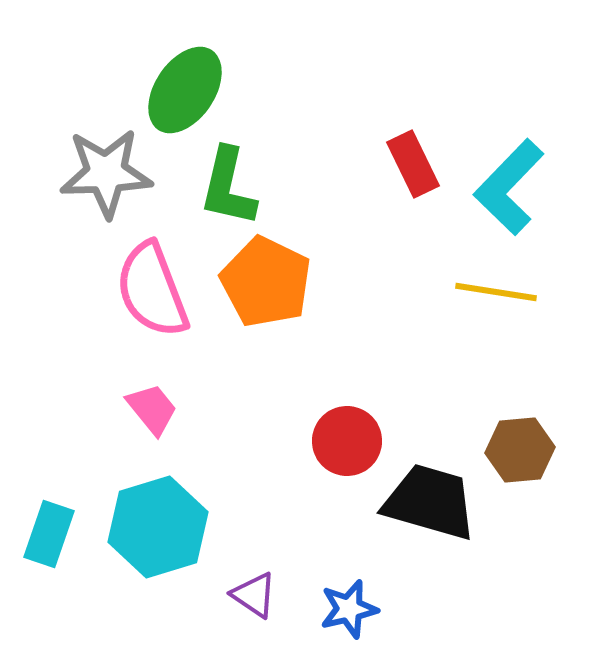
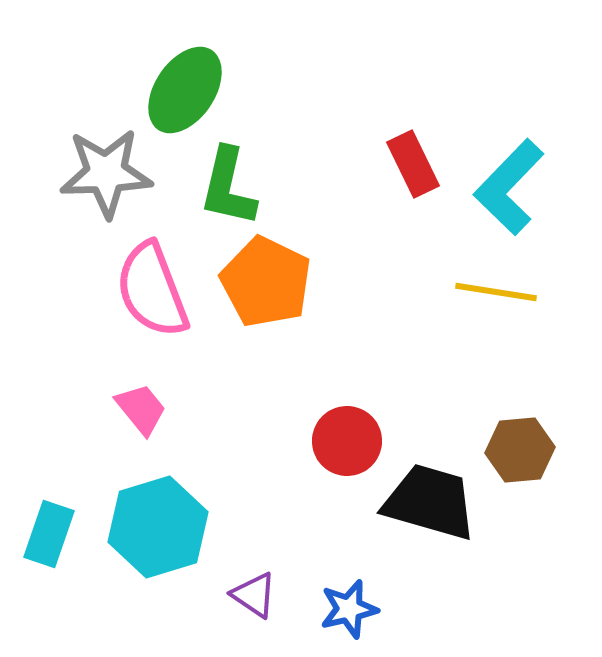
pink trapezoid: moved 11 px left
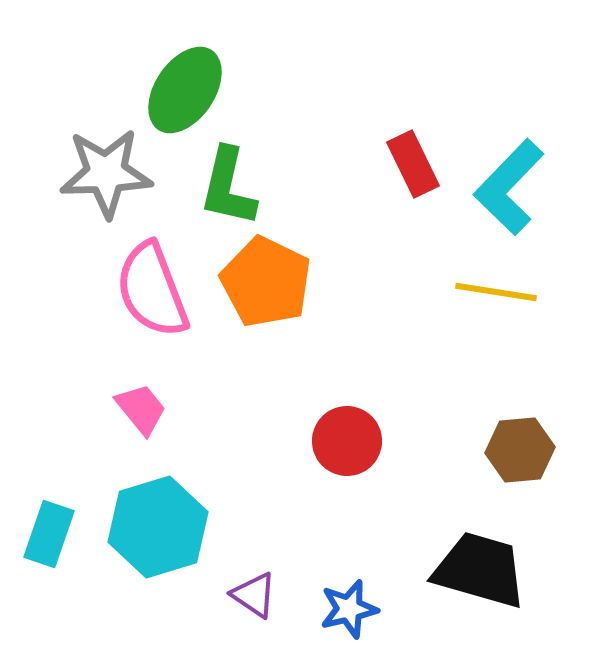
black trapezoid: moved 50 px right, 68 px down
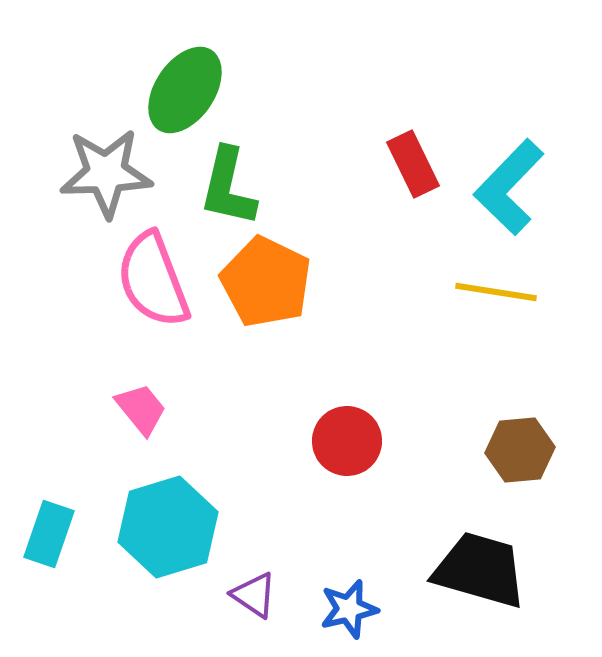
pink semicircle: moved 1 px right, 10 px up
cyan hexagon: moved 10 px right
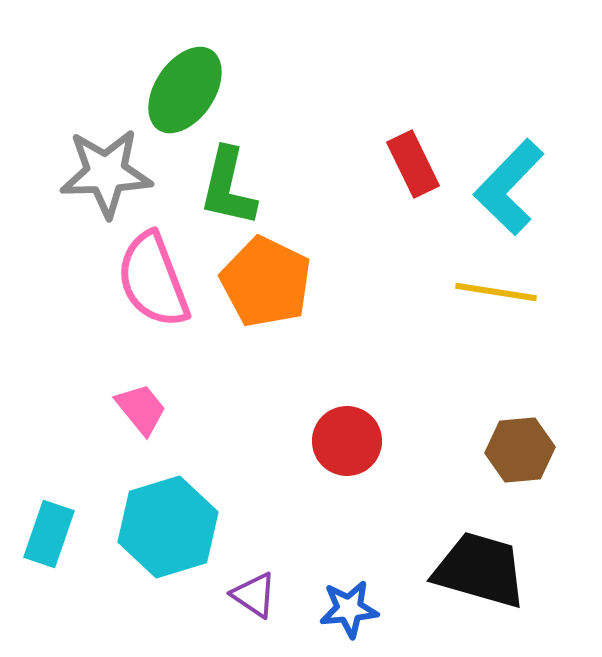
blue star: rotated 8 degrees clockwise
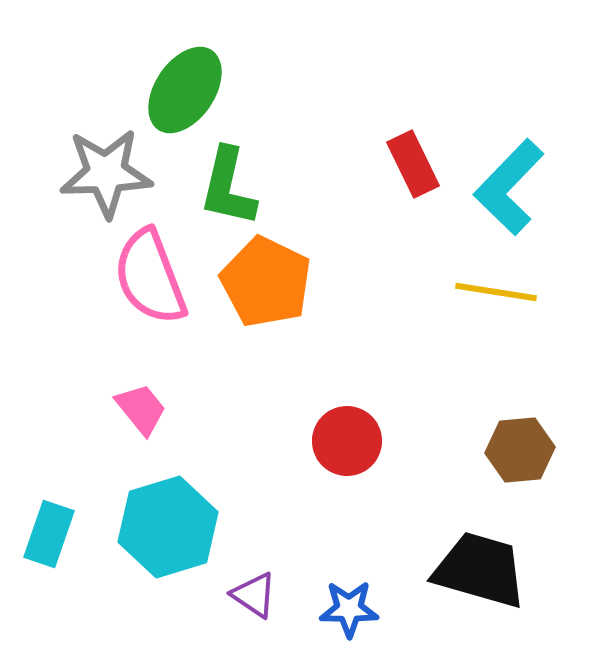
pink semicircle: moved 3 px left, 3 px up
blue star: rotated 6 degrees clockwise
